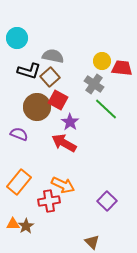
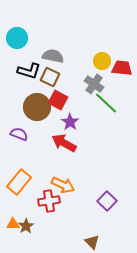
brown square: rotated 24 degrees counterclockwise
green line: moved 6 px up
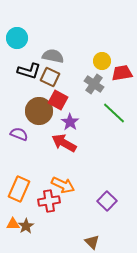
red trapezoid: moved 5 px down; rotated 15 degrees counterclockwise
green line: moved 8 px right, 10 px down
brown circle: moved 2 px right, 4 px down
orange rectangle: moved 7 px down; rotated 15 degrees counterclockwise
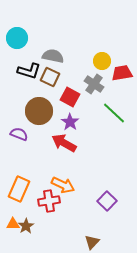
red square: moved 12 px right, 3 px up
brown triangle: rotated 28 degrees clockwise
